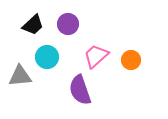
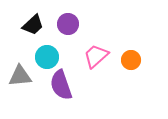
purple semicircle: moved 19 px left, 5 px up
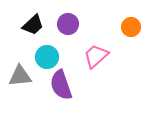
orange circle: moved 33 px up
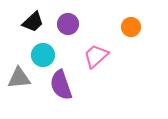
black trapezoid: moved 3 px up
cyan circle: moved 4 px left, 2 px up
gray triangle: moved 1 px left, 2 px down
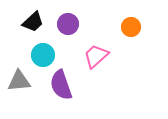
gray triangle: moved 3 px down
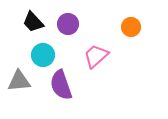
black trapezoid: rotated 90 degrees clockwise
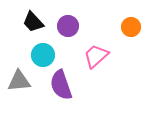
purple circle: moved 2 px down
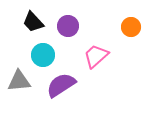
purple semicircle: rotated 76 degrees clockwise
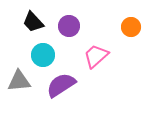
purple circle: moved 1 px right
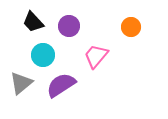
pink trapezoid: rotated 8 degrees counterclockwise
gray triangle: moved 2 px right, 2 px down; rotated 35 degrees counterclockwise
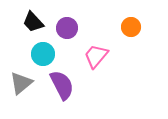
purple circle: moved 2 px left, 2 px down
cyan circle: moved 1 px up
purple semicircle: moved 1 px right; rotated 96 degrees clockwise
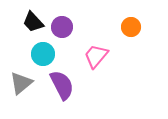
purple circle: moved 5 px left, 1 px up
